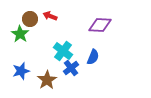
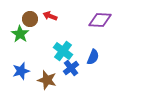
purple diamond: moved 5 px up
brown star: rotated 24 degrees counterclockwise
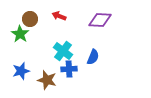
red arrow: moved 9 px right
blue cross: moved 2 px left, 1 px down; rotated 35 degrees clockwise
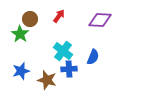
red arrow: rotated 104 degrees clockwise
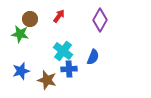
purple diamond: rotated 65 degrees counterclockwise
green star: rotated 24 degrees counterclockwise
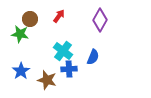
blue star: rotated 18 degrees counterclockwise
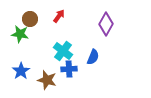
purple diamond: moved 6 px right, 4 px down
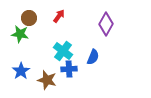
brown circle: moved 1 px left, 1 px up
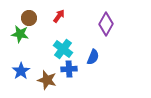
cyan cross: moved 2 px up
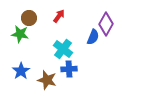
blue semicircle: moved 20 px up
